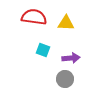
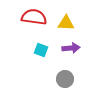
cyan square: moved 2 px left
purple arrow: moved 10 px up
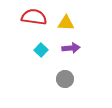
cyan square: rotated 24 degrees clockwise
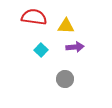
yellow triangle: moved 3 px down
purple arrow: moved 4 px right, 1 px up
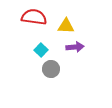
gray circle: moved 14 px left, 10 px up
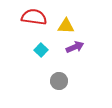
purple arrow: rotated 18 degrees counterclockwise
gray circle: moved 8 px right, 12 px down
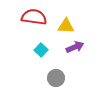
gray circle: moved 3 px left, 3 px up
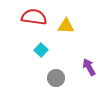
purple arrow: moved 14 px right, 20 px down; rotated 96 degrees counterclockwise
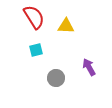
red semicircle: rotated 50 degrees clockwise
cyan square: moved 5 px left; rotated 32 degrees clockwise
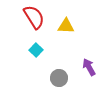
cyan square: rotated 32 degrees counterclockwise
gray circle: moved 3 px right
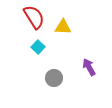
yellow triangle: moved 3 px left, 1 px down
cyan square: moved 2 px right, 3 px up
gray circle: moved 5 px left
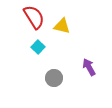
yellow triangle: moved 1 px left, 1 px up; rotated 12 degrees clockwise
